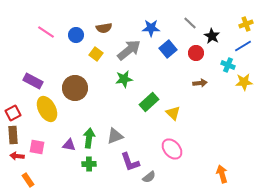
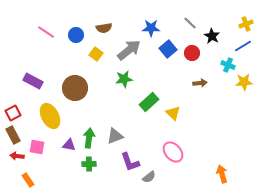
red circle: moved 4 px left
yellow ellipse: moved 3 px right, 7 px down
brown rectangle: rotated 24 degrees counterclockwise
pink ellipse: moved 1 px right, 3 px down
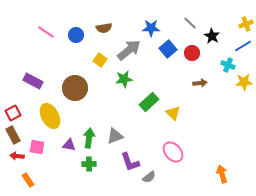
yellow square: moved 4 px right, 6 px down
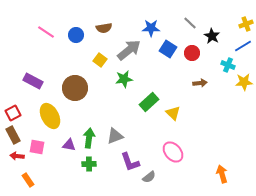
blue square: rotated 18 degrees counterclockwise
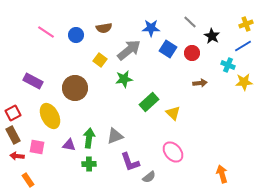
gray line: moved 1 px up
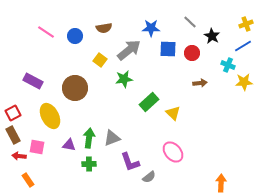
blue circle: moved 1 px left, 1 px down
blue square: rotated 30 degrees counterclockwise
gray triangle: moved 3 px left, 2 px down
red arrow: moved 2 px right
orange arrow: moved 1 px left, 9 px down; rotated 18 degrees clockwise
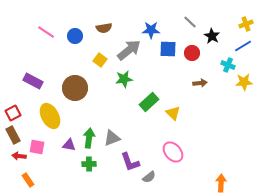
blue star: moved 2 px down
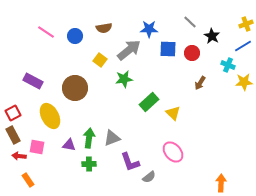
blue star: moved 2 px left, 1 px up
brown arrow: rotated 128 degrees clockwise
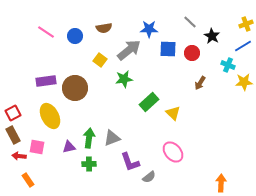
purple rectangle: moved 13 px right; rotated 36 degrees counterclockwise
purple triangle: moved 2 px down; rotated 24 degrees counterclockwise
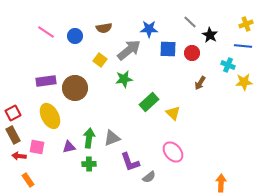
black star: moved 2 px left, 1 px up
blue line: rotated 36 degrees clockwise
